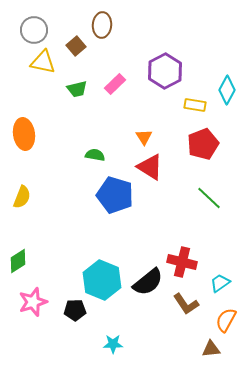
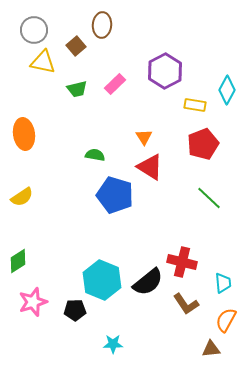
yellow semicircle: rotated 35 degrees clockwise
cyan trapezoid: moved 3 px right; rotated 120 degrees clockwise
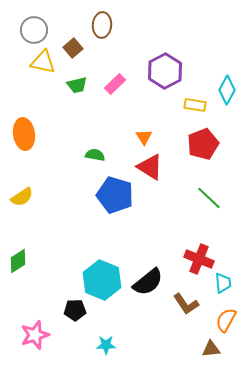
brown square: moved 3 px left, 2 px down
green trapezoid: moved 4 px up
red cross: moved 17 px right, 3 px up; rotated 8 degrees clockwise
pink star: moved 2 px right, 33 px down
cyan star: moved 7 px left, 1 px down
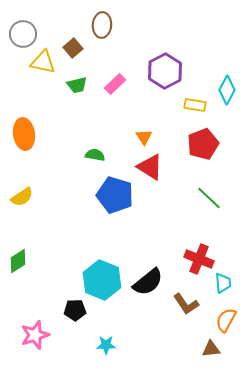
gray circle: moved 11 px left, 4 px down
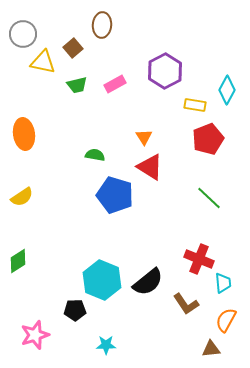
pink rectangle: rotated 15 degrees clockwise
red pentagon: moved 5 px right, 5 px up
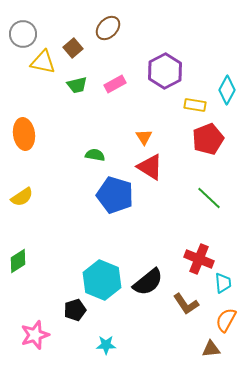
brown ellipse: moved 6 px right, 3 px down; rotated 40 degrees clockwise
black pentagon: rotated 15 degrees counterclockwise
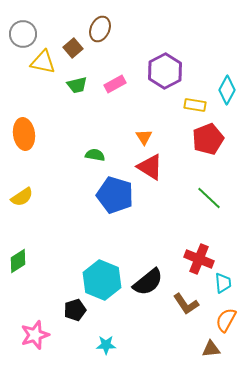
brown ellipse: moved 8 px left, 1 px down; rotated 20 degrees counterclockwise
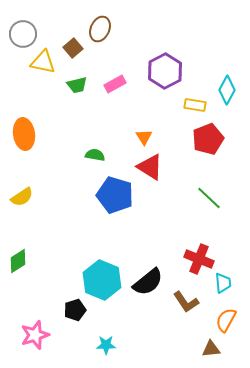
brown L-shape: moved 2 px up
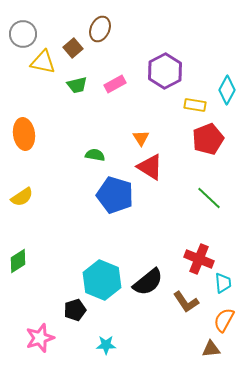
orange triangle: moved 3 px left, 1 px down
orange semicircle: moved 2 px left
pink star: moved 5 px right, 3 px down
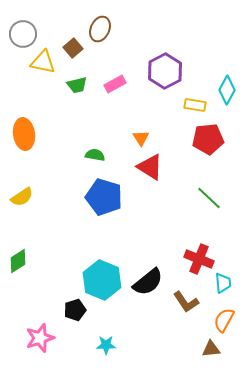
red pentagon: rotated 16 degrees clockwise
blue pentagon: moved 11 px left, 2 px down
